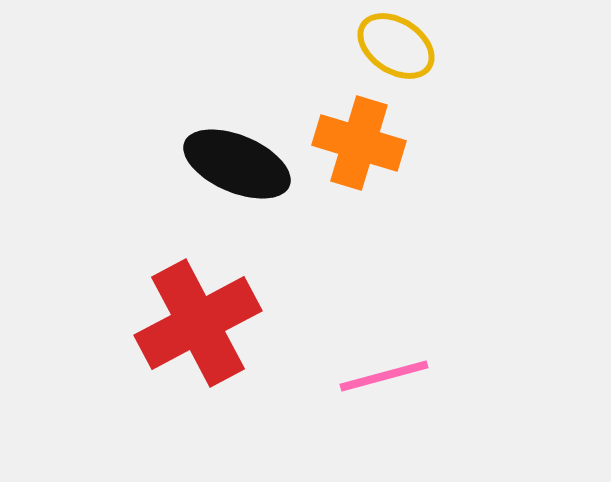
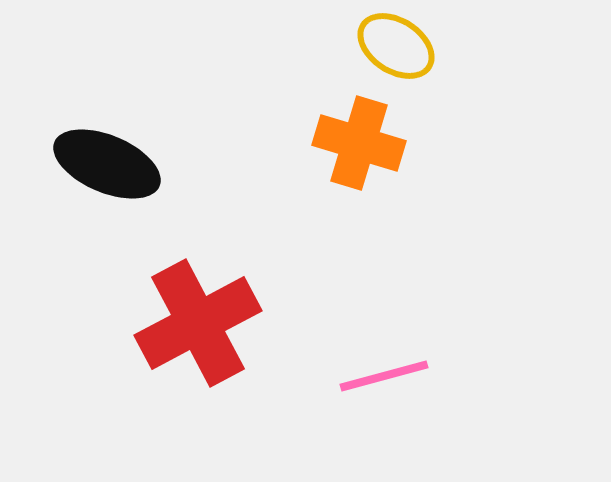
black ellipse: moved 130 px left
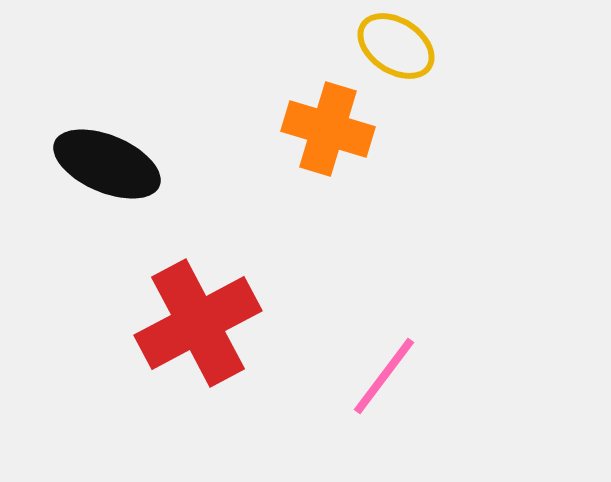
orange cross: moved 31 px left, 14 px up
pink line: rotated 38 degrees counterclockwise
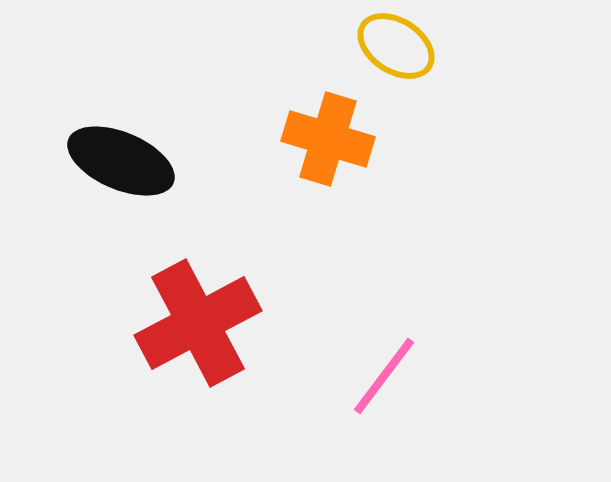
orange cross: moved 10 px down
black ellipse: moved 14 px right, 3 px up
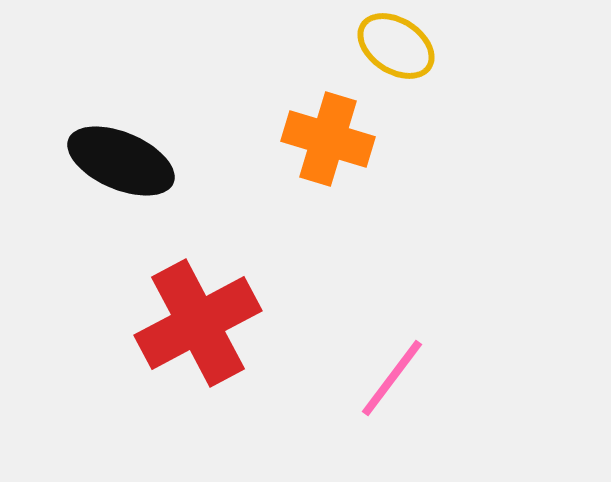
pink line: moved 8 px right, 2 px down
